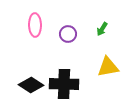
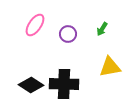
pink ellipse: rotated 35 degrees clockwise
yellow triangle: moved 2 px right
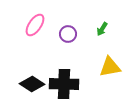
black diamond: moved 1 px right, 1 px up
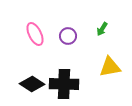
pink ellipse: moved 9 px down; rotated 60 degrees counterclockwise
purple circle: moved 2 px down
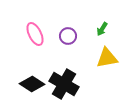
yellow triangle: moved 3 px left, 9 px up
black cross: rotated 28 degrees clockwise
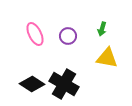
green arrow: rotated 16 degrees counterclockwise
yellow triangle: rotated 20 degrees clockwise
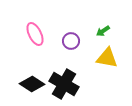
green arrow: moved 1 px right, 2 px down; rotated 40 degrees clockwise
purple circle: moved 3 px right, 5 px down
